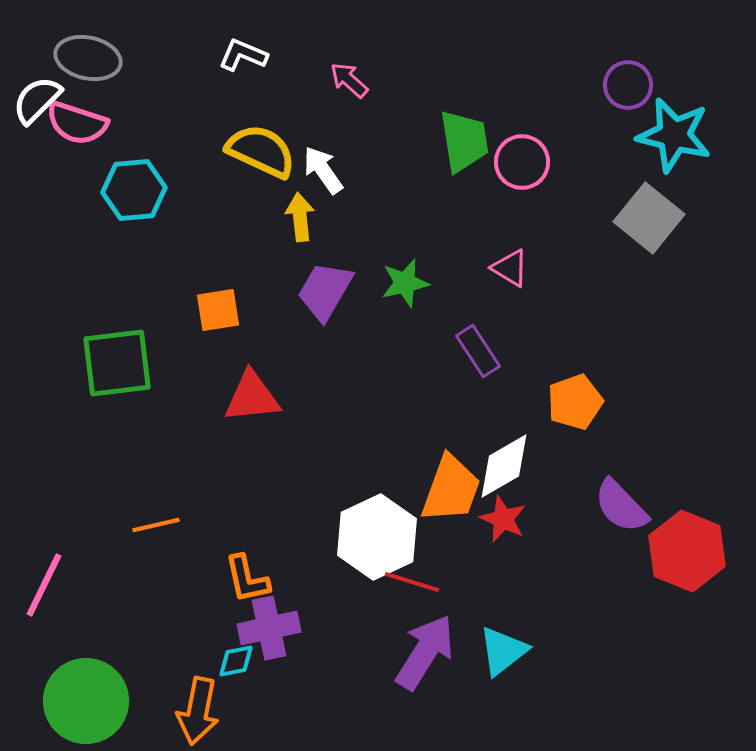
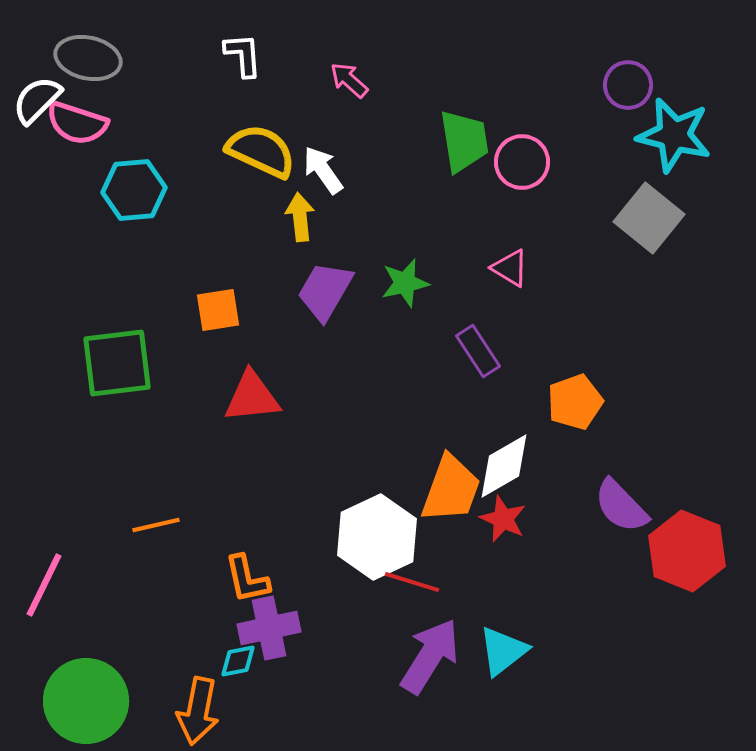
white L-shape: rotated 63 degrees clockwise
purple arrow: moved 5 px right, 4 px down
cyan diamond: moved 2 px right
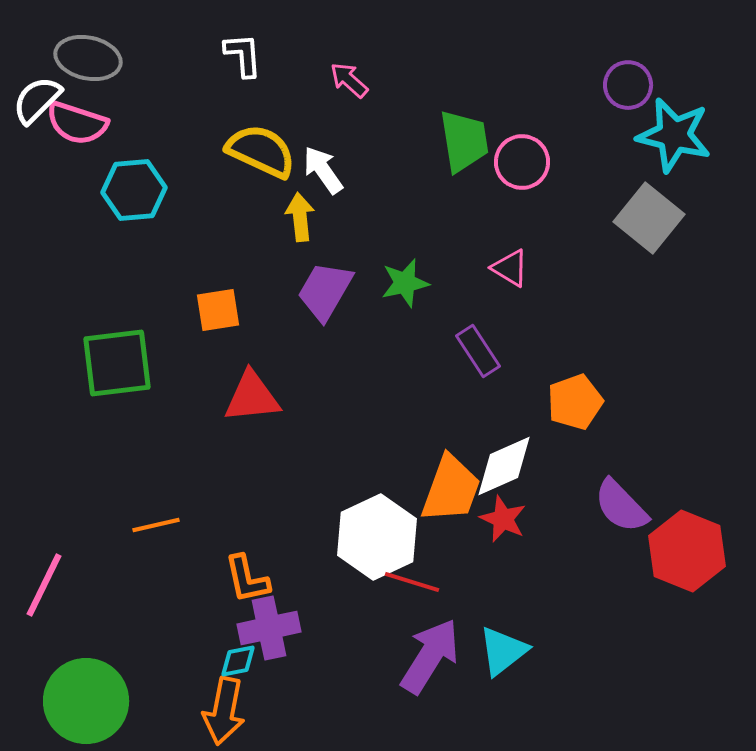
white diamond: rotated 6 degrees clockwise
orange arrow: moved 26 px right
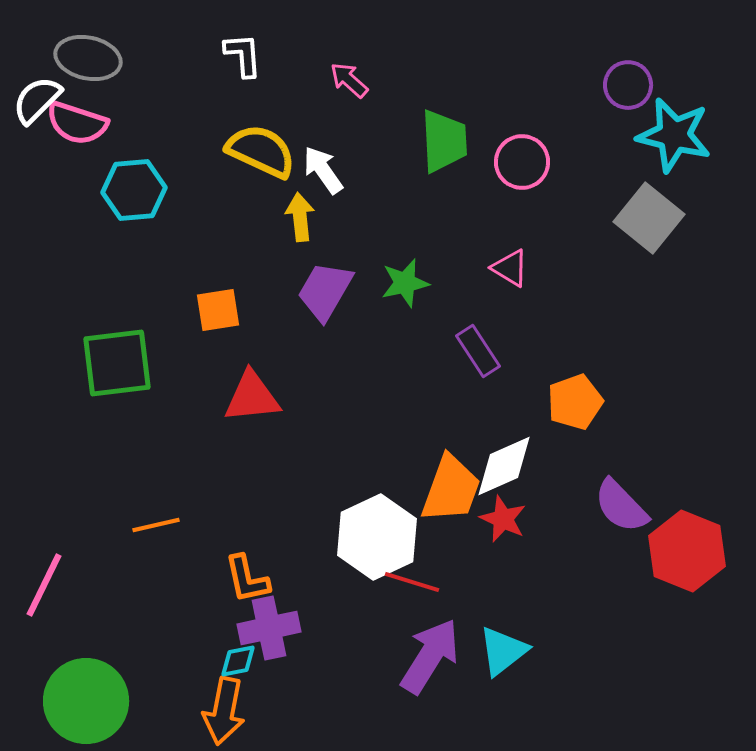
green trapezoid: moved 20 px left; rotated 6 degrees clockwise
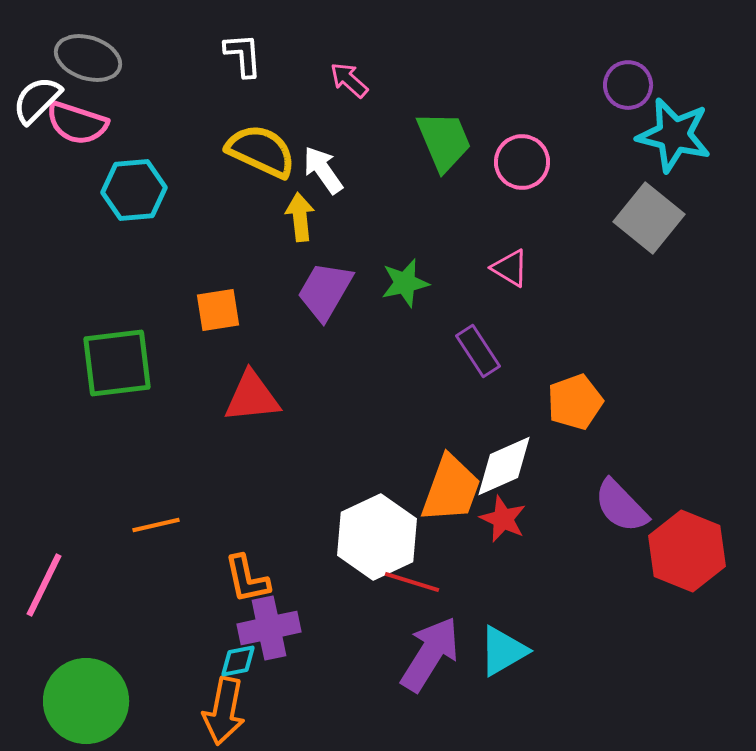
gray ellipse: rotated 6 degrees clockwise
green trapezoid: rotated 20 degrees counterclockwise
cyan triangle: rotated 8 degrees clockwise
purple arrow: moved 2 px up
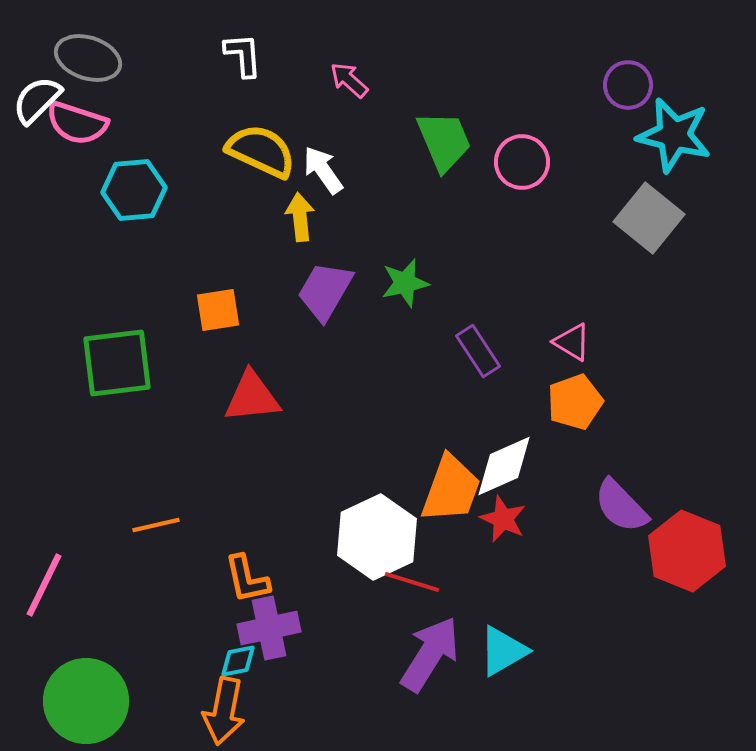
pink triangle: moved 62 px right, 74 px down
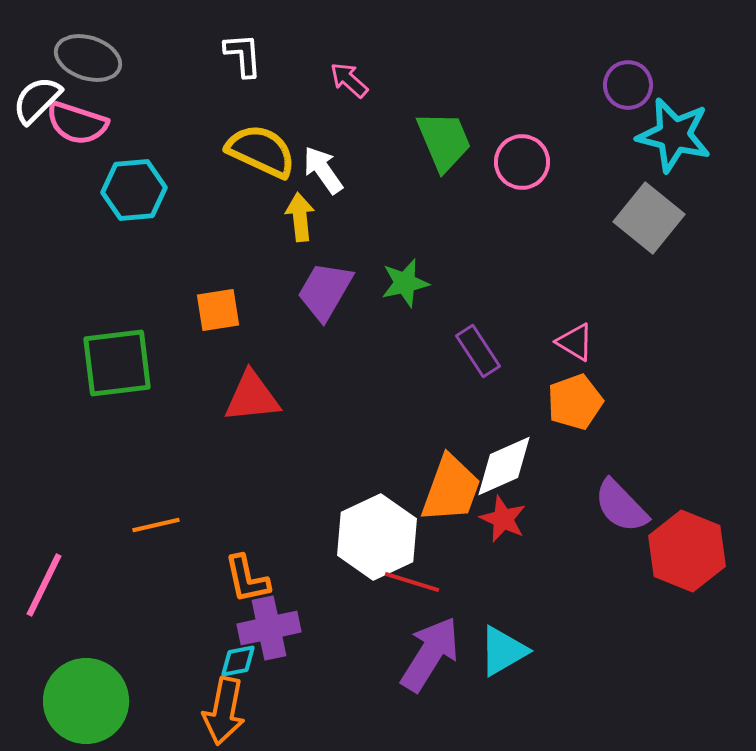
pink triangle: moved 3 px right
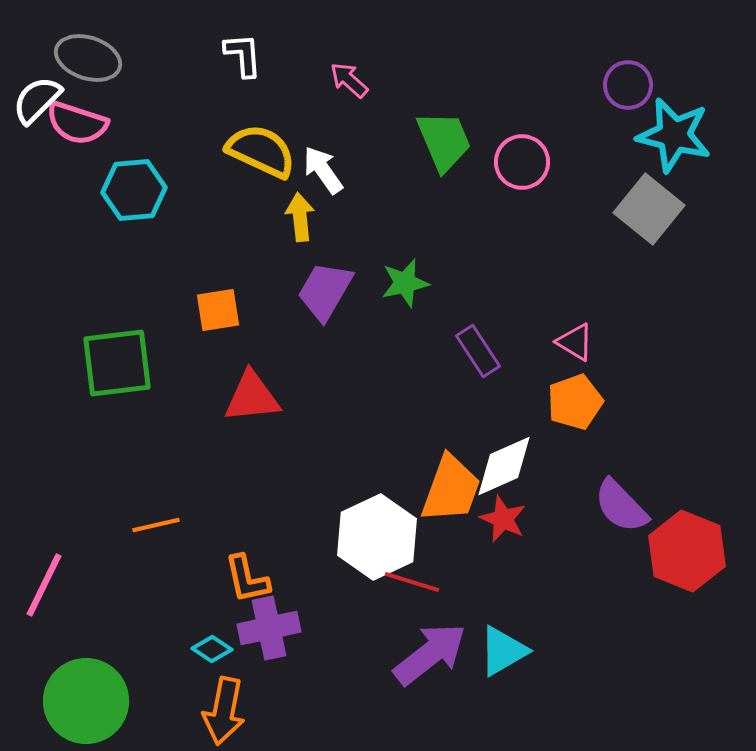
gray square: moved 9 px up
purple arrow: rotated 20 degrees clockwise
cyan diamond: moved 26 px left, 12 px up; rotated 45 degrees clockwise
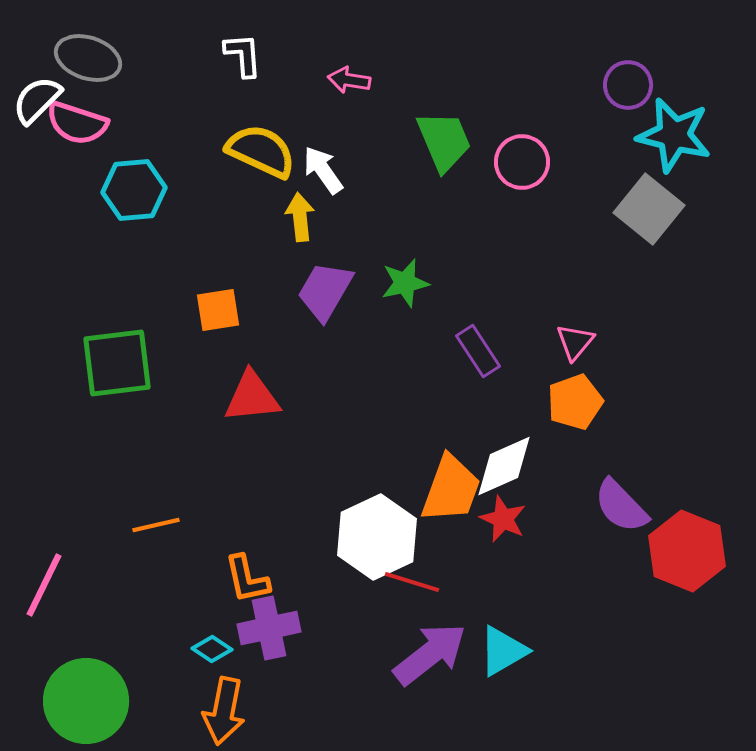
pink arrow: rotated 33 degrees counterclockwise
pink triangle: rotated 39 degrees clockwise
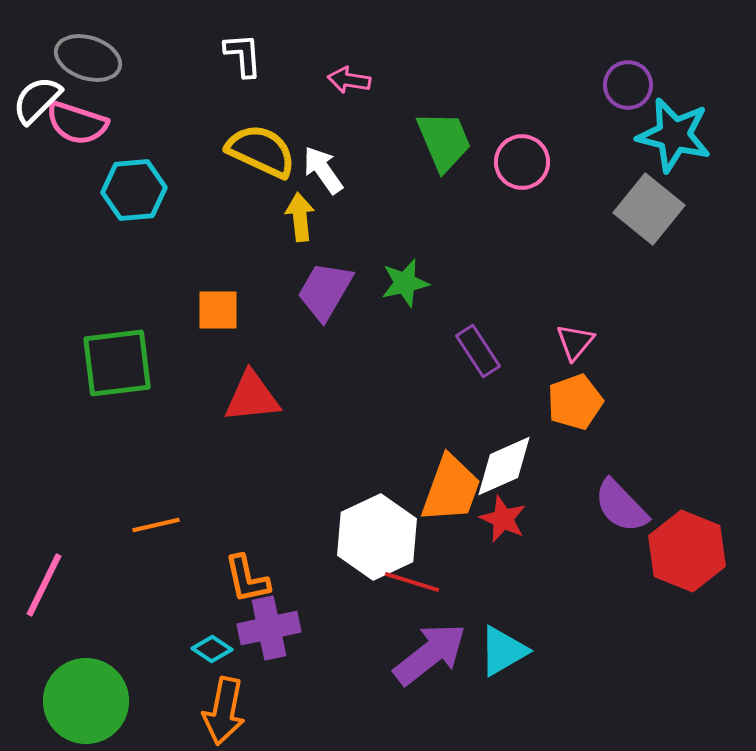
orange square: rotated 9 degrees clockwise
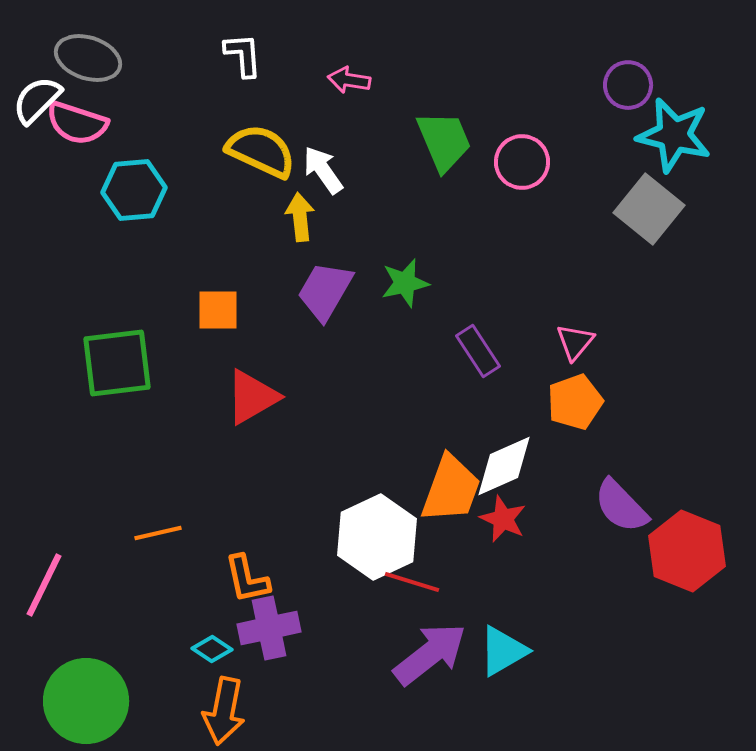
red triangle: rotated 24 degrees counterclockwise
orange line: moved 2 px right, 8 px down
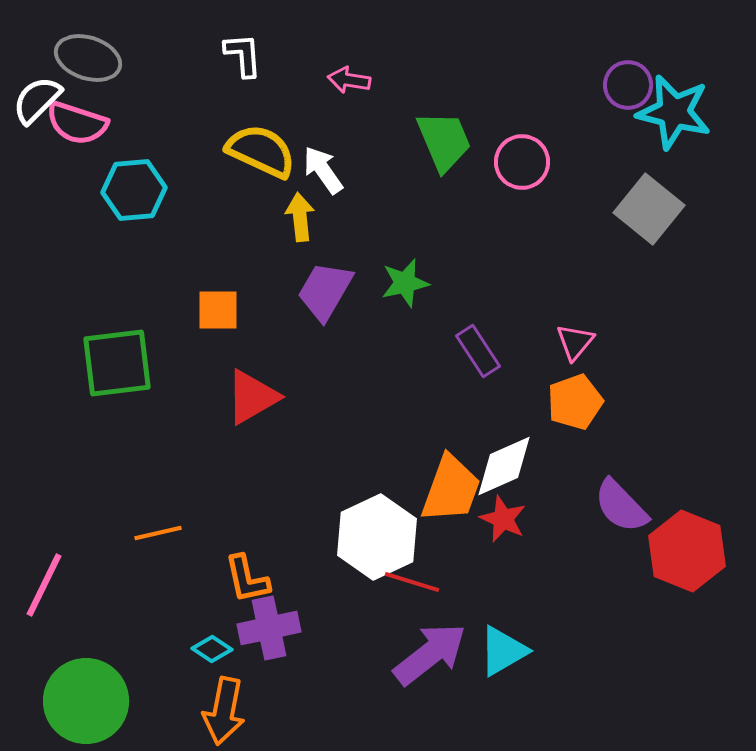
cyan star: moved 23 px up
